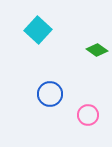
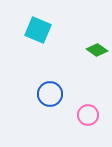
cyan square: rotated 20 degrees counterclockwise
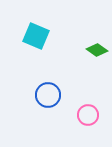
cyan square: moved 2 px left, 6 px down
blue circle: moved 2 px left, 1 px down
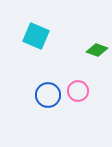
green diamond: rotated 15 degrees counterclockwise
pink circle: moved 10 px left, 24 px up
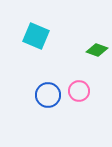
pink circle: moved 1 px right
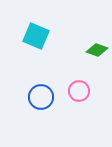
blue circle: moved 7 px left, 2 px down
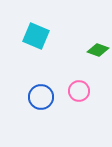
green diamond: moved 1 px right
